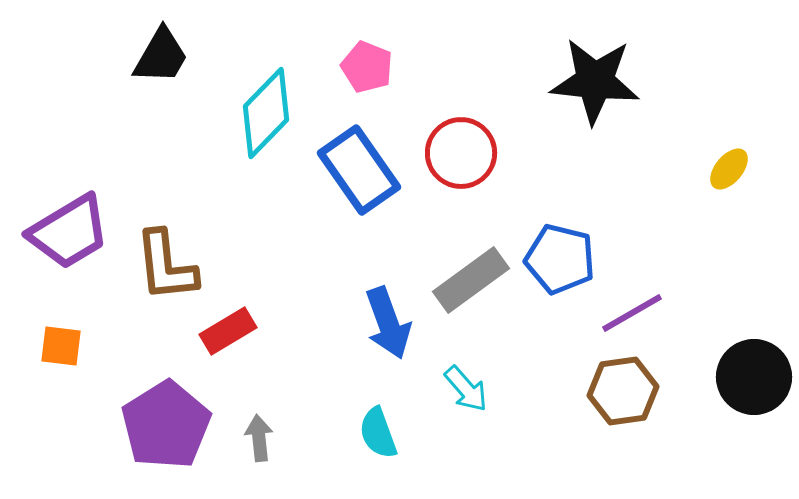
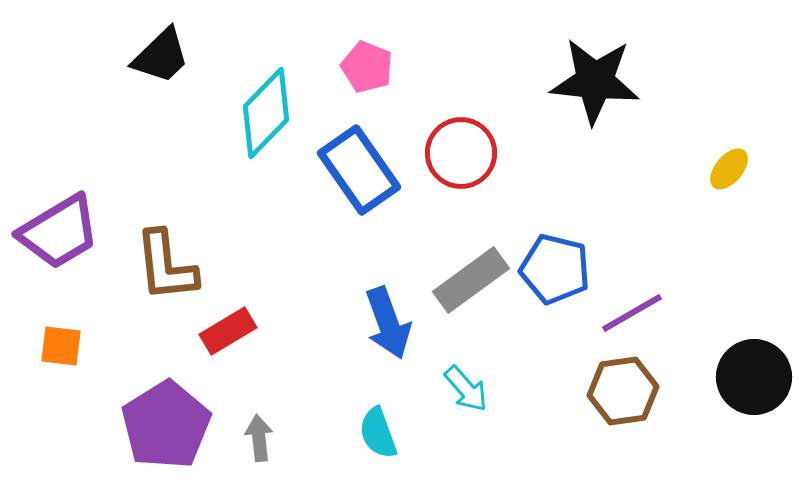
black trapezoid: rotated 16 degrees clockwise
purple trapezoid: moved 10 px left
blue pentagon: moved 5 px left, 10 px down
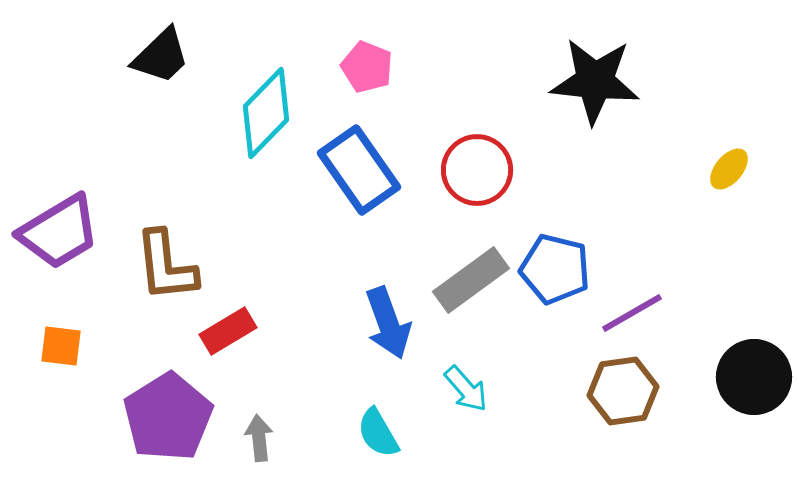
red circle: moved 16 px right, 17 px down
purple pentagon: moved 2 px right, 8 px up
cyan semicircle: rotated 10 degrees counterclockwise
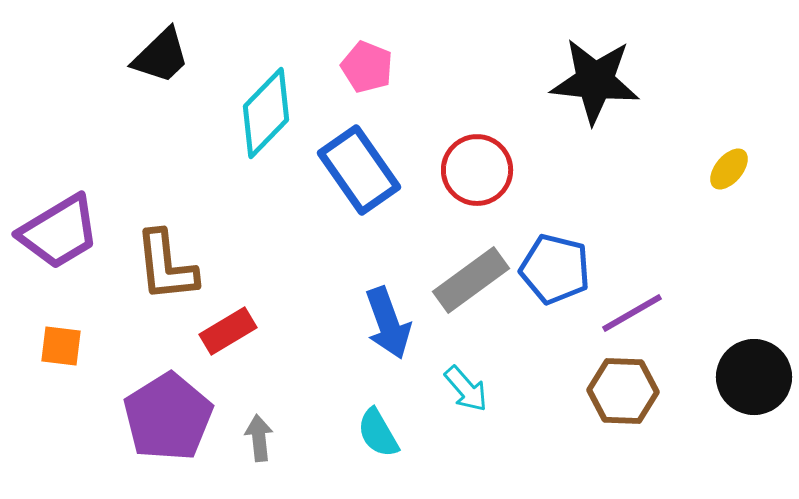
brown hexagon: rotated 10 degrees clockwise
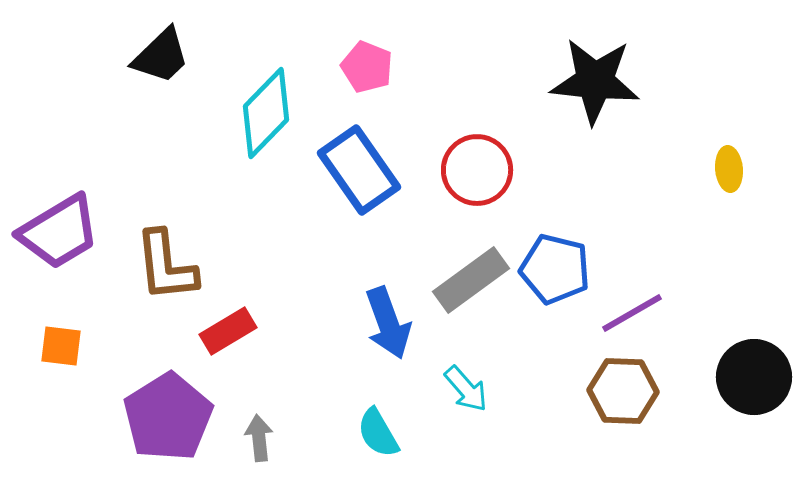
yellow ellipse: rotated 45 degrees counterclockwise
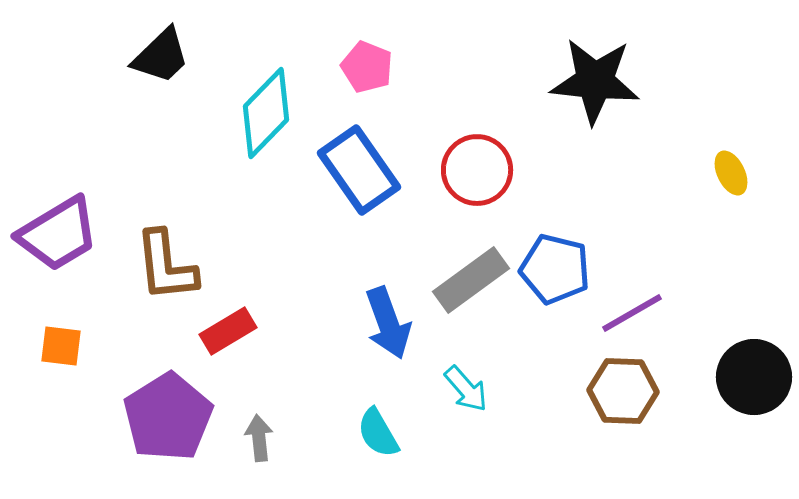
yellow ellipse: moved 2 px right, 4 px down; rotated 21 degrees counterclockwise
purple trapezoid: moved 1 px left, 2 px down
